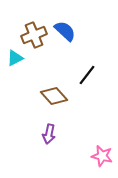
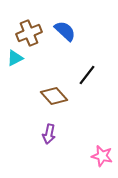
brown cross: moved 5 px left, 2 px up
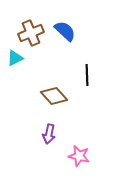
brown cross: moved 2 px right
black line: rotated 40 degrees counterclockwise
pink star: moved 23 px left
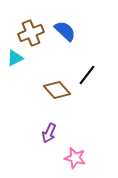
black line: rotated 40 degrees clockwise
brown diamond: moved 3 px right, 6 px up
purple arrow: moved 1 px up; rotated 12 degrees clockwise
pink star: moved 4 px left, 2 px down
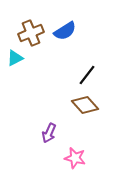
blue semicircle: rotated 105 degrees clockwise
brown diamond: moved 28 px right, 15 px down
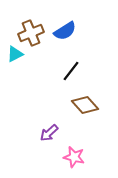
cyan triangle: moved 4 px up
black line: moved 16 px left, 4 px up
purple arrow: rotated 24 degrees clockwise
pink star: moved 1 px left, 1 px up
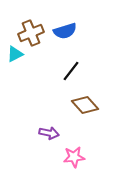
blue semicircle: rotated 15 degrees clockwise
purple arrow: rotated 126 degrees counterclockwise
pink star: rotated 20 degrees counterclockwise
